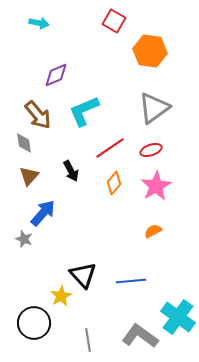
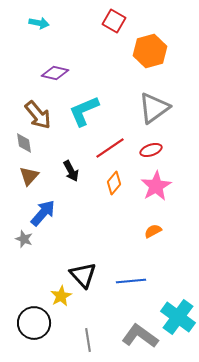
orange hexagon: rotated 24 degrees counterclockwise
purple diamond: moved 1 px left, 2 px up; rotated 36 degrees clockwise
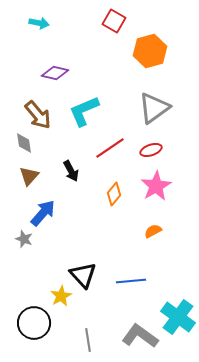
orange diamond: moved 11 px down
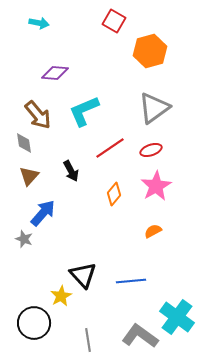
purple diamond: rotated 8 degrees counterclockwise
cyan cross: moved 1 px left
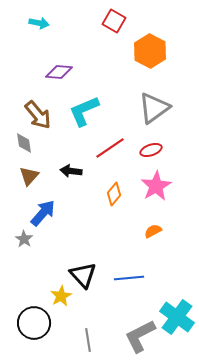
orange hexagon: rotated 16 degrees counterclockwise
purple diamond: moved 4 px right, 1 px up
black arrow: rotated 125 degrees clockwise
gray star: rotated 12 degrees clockwise
blue line: moved 2 px left, 3 px up
gray L-shape: rotated 63 degrees counterclockwise
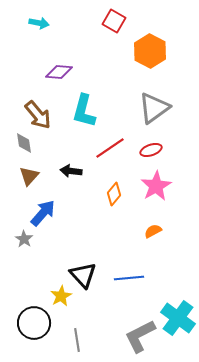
cyan L-shape: rotated 52 degrees counterclockwise
cyan cross: moved 1 px right, 1 px down
gray line: moved 11 px left
